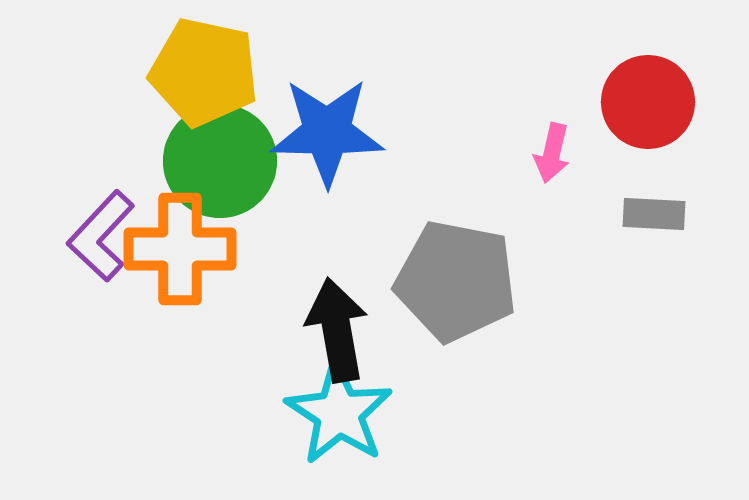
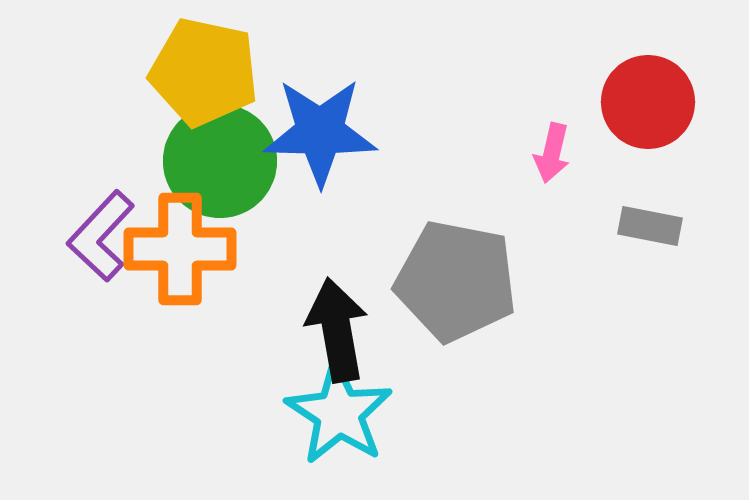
blue star: moved 7 px left
gray rectangle: moved 4 px left, 12 px down; rotated 8 degrees clockwise
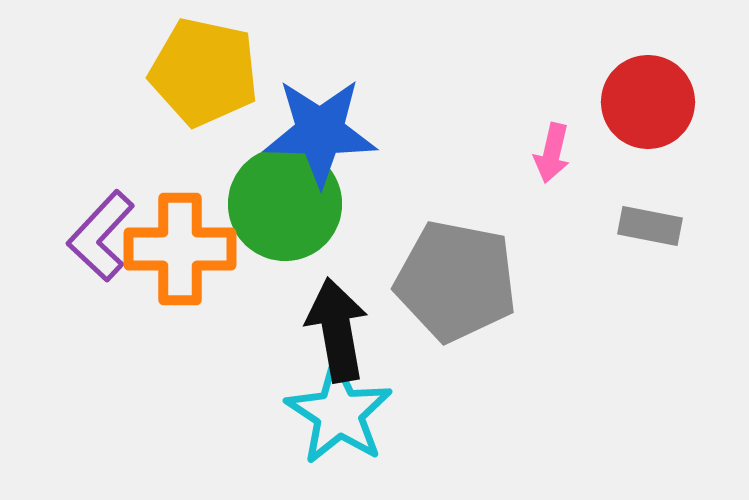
green circle: moved 65 px right, 43 px down
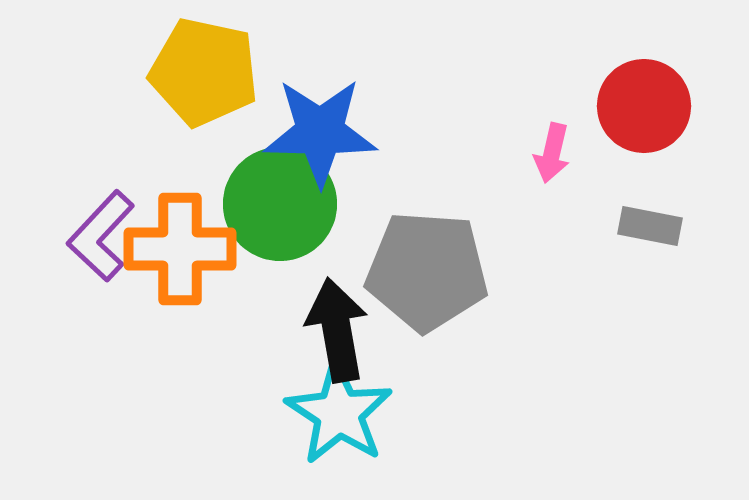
red circle: moved 4 px left, 4 px down
green circle: moved 5 px left
gray pentagon: moved 29 px left, 10 px up; rotated 7 degrees counterclockwise
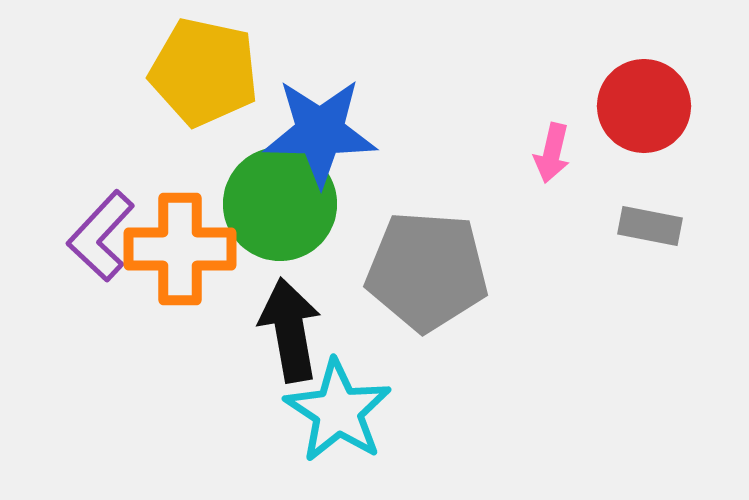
black arrow: moved 47 px left
cyan star: moved 1 px left, 2 px up
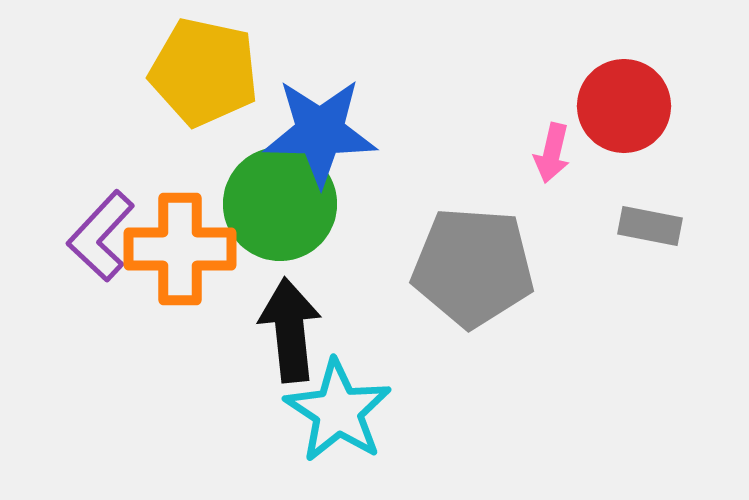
red circle: moved 20 px left
gray pentagon: moved 46 px right, 4 px up
black arrow: rotated 4 degrees clockwise
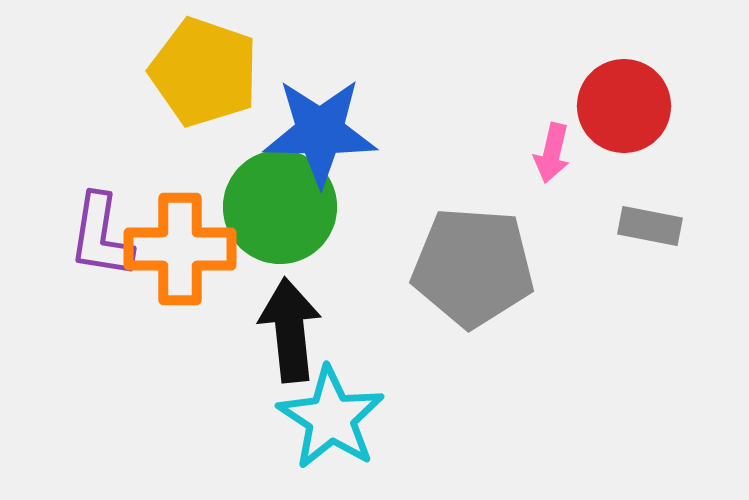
yellow pentagon: rotated 7 degrees clockwise
green circle: moved 3 px down
purple L-shape: rotated 34 degrees counterclockwise
cyan star: moved 7 px left, 7 px down
